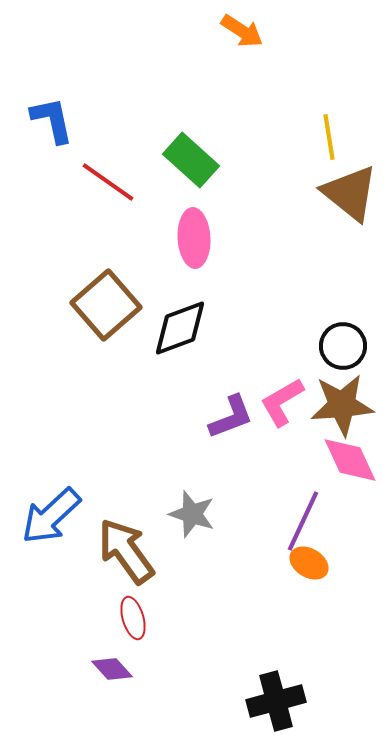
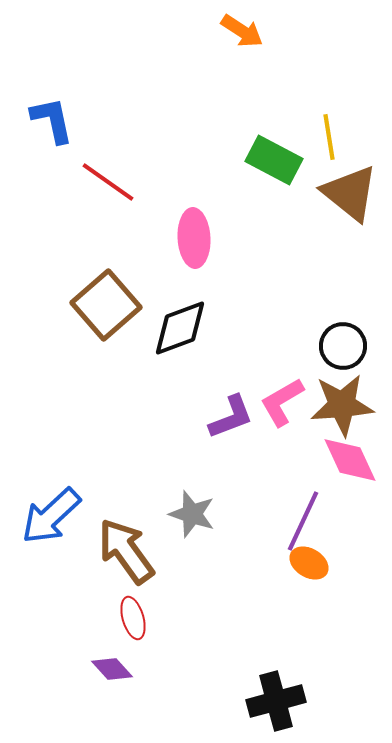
green rectangle: moved 83 px right; rotated 14 degrees counterclockwise
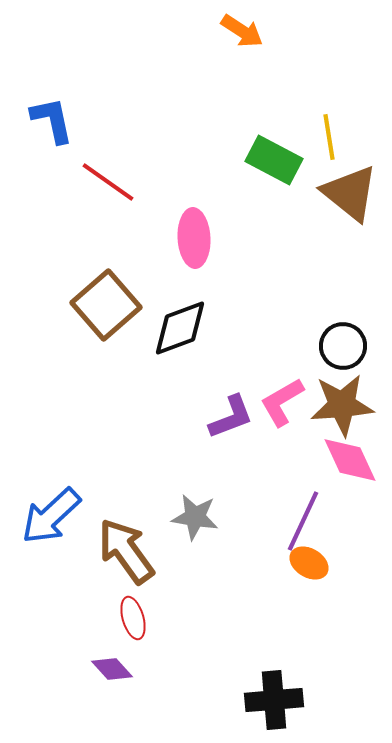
gray star: moved 3 px right, 3 px down; rotated 9 degrees counterclockwise
black cross: moved 2 px left, 1 px up; rotated 10 degrees clockwise
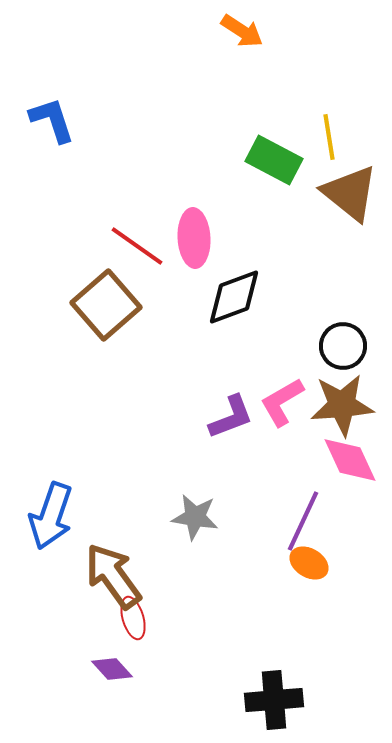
blue L-shape: rotated 6 degrees counterclockwise
red line: moved 29 px right, 64 px down
black diamond: moved 54 px right, 31 px up
blue arrow: rotated 28 degrees counterclockwise
brown arrow: moved 13 px left, 25 px down
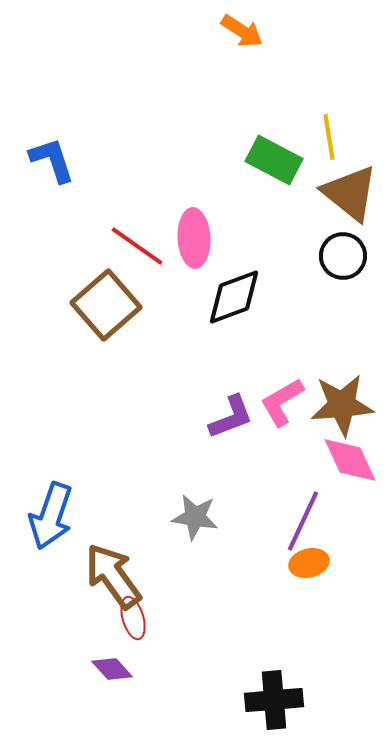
blue L-shape: moved 40 px down
black circle: moved 90 px up
orange ellipse: rotated 45 degrees counterclockwise
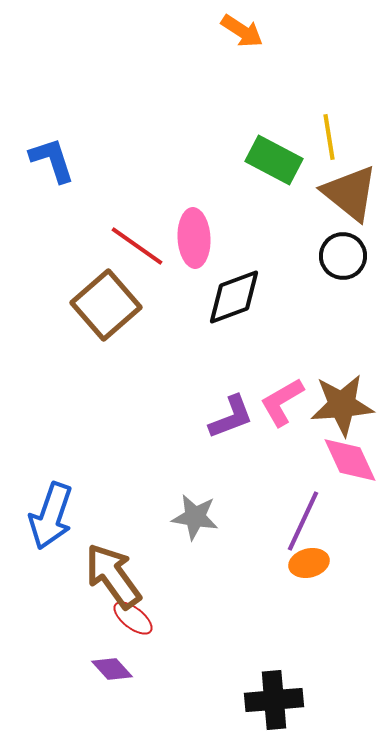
red ellipse: rotated 36 degrees counterclockwise
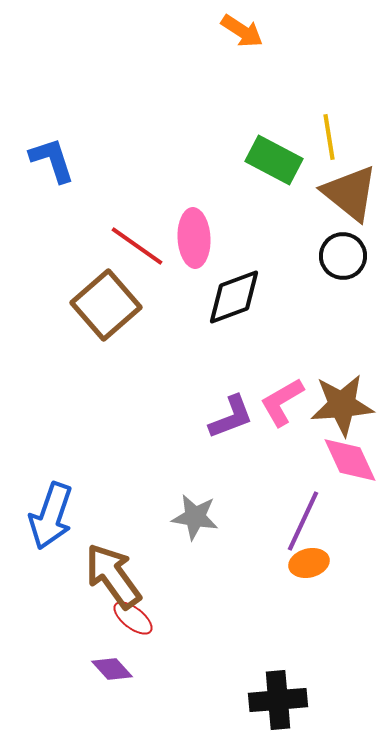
black cross: moved 4 px right
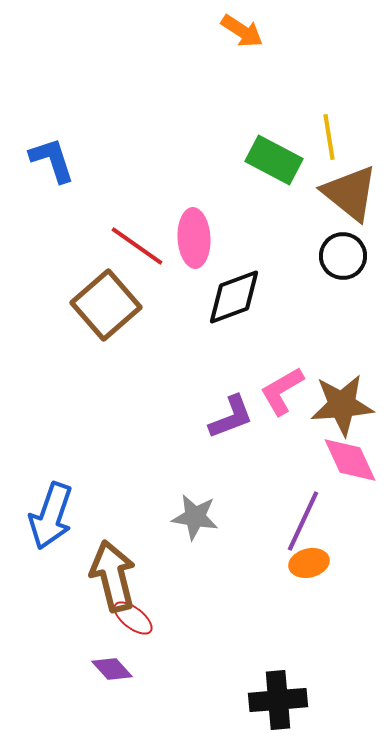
pink L-shape: moved 11 px up
brown arrow: rotated 22 degrees clockwise
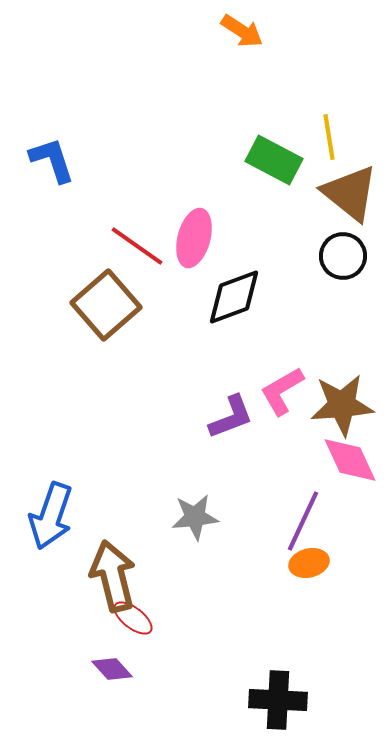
pink ellipse: rotated 18 degrees clockwise
gray star: rotated 15 degrees counterclockwise
black cross: rotated 8 degrees clockwise
